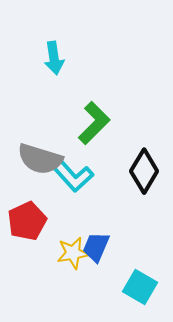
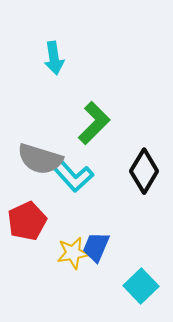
cyan square: moved 1 px right, 1 px up; rotated 16 degrees clockwise
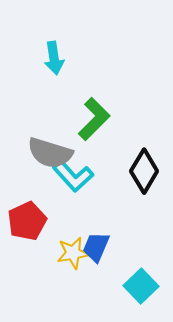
green L-shape: moved 4 px up
gray semicircle: moved 10 px right, 6 px up
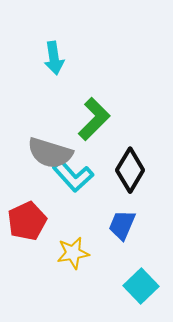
black diamond: moved 14 px left, 1 px up
blue trapezoid: moved 26 px right, 22 px up
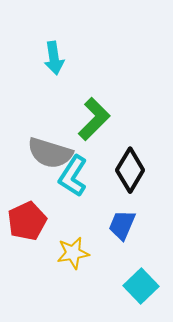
cyan L-shape: rotated 75 degrees clockwise
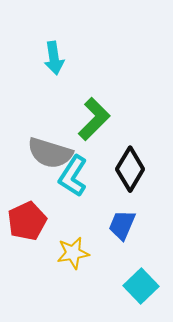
black diamond: moved 1 px up
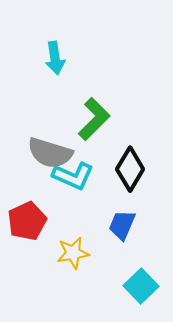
cyan arrow: moved 1 px right
cyan L-shape: rotated 99 degrees counterclockwise
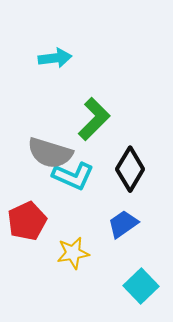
cyan arrow: rotated 88 degrees counterclockwise
blue trapezoid: moved 1 px right, 1 px up; rotated 32 degrees clockwise
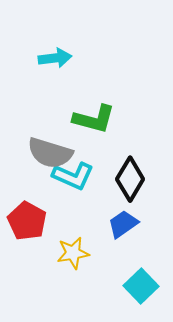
green L-shape: rotated 60 degrees clockwise
black diamond: moved 10 px down
red pentagon: rotated 18 degrees counterclockwise
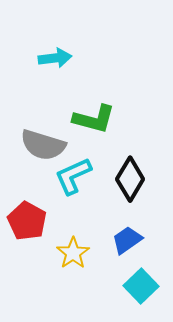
gray semicircle: moved 7 px left, 8 px up
cyan L-shape: rotated 132 degrees clockwise
blue trapezoid: moved 4 px right, 16 px down
yellow star: rotated 24 degrees counterclockwise
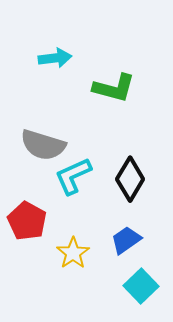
green L-shape: moved 20 px right, 31 px up
blue trapezoid: moved 1 px left
